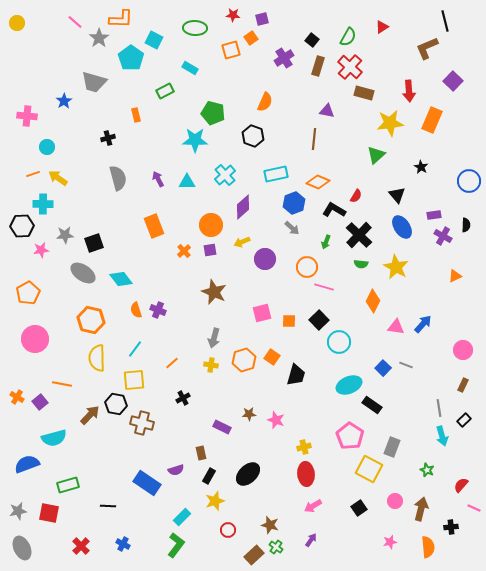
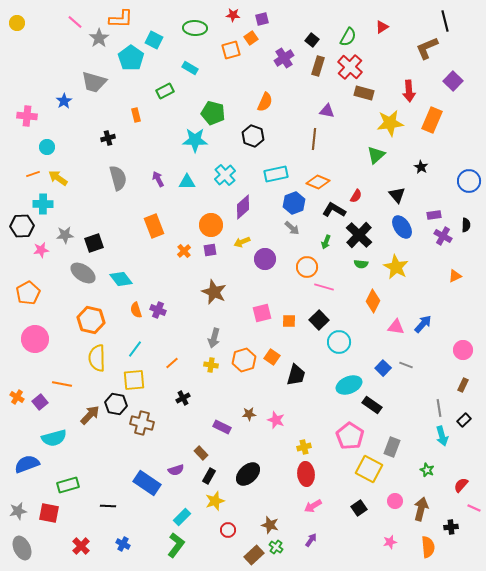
brown rectangle at (201, 453): rotated 32 degrees counterclockwise
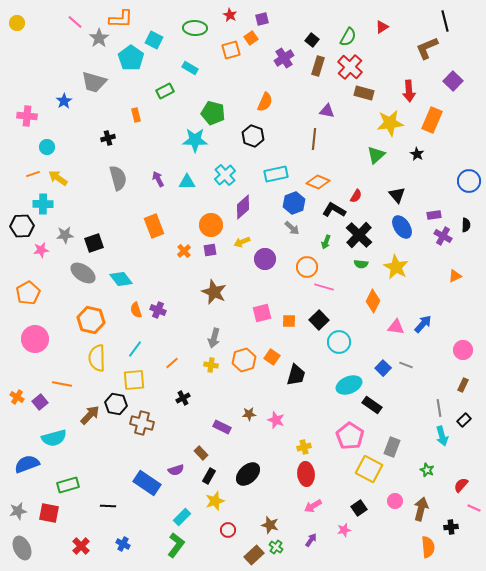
red star at (233, 15): moved 3 px left; rotated 24 degrees clockwise
black star at (421, 167): moved 4 px left, 13 px up
pink star at (390, 542): moved 46 px left, 12 px up
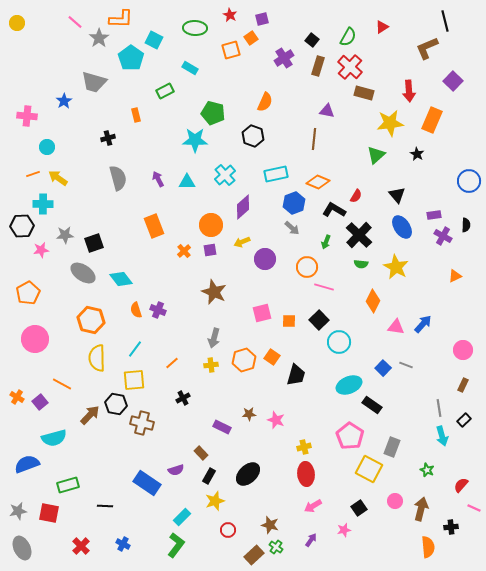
yellow cross at (211, 365): rotated 16 degrees counterclockwise
orange line at (62, 384): rotated 18 degrees clockwise
black line at (108, 506): moved 3 px left
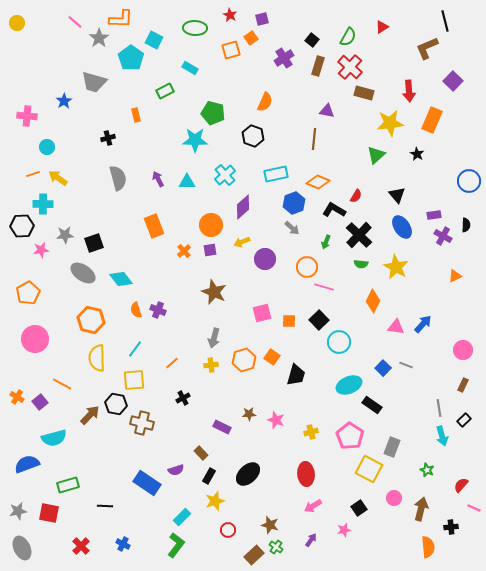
yellow cross at (304, 447): moved 7 px right, 15 px up
pink circle at (395, 501): moved 1 px left, 3 px up
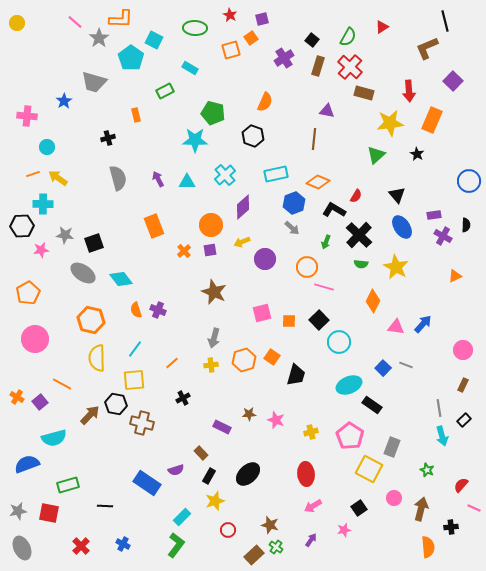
gray star at (65, 235): rotated 12 degrees clockwise
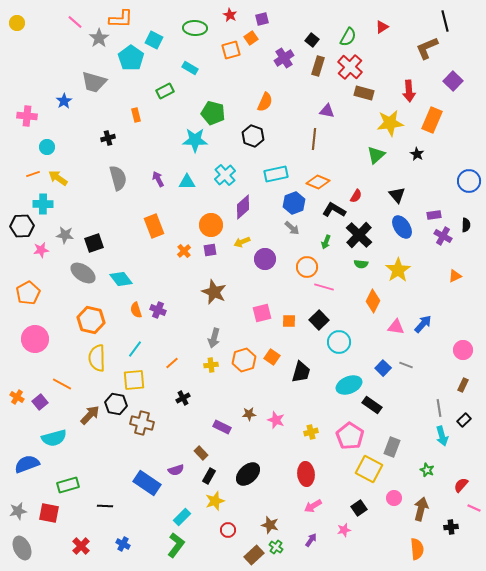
yellow star at (396, 267): moved 2 px right, 3 px down; rotated 10 degrees clockwise
black trapezoid at (296, 375): moved 5 px right, 3 px up
orange semicircle at (428, 547): moved 11 px left, 2 px down
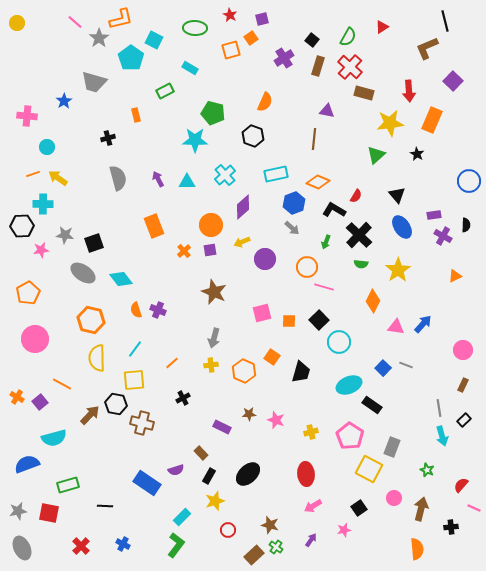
orange L-shape at (121, 19): rotated 15 degrees counterclockwise
orange hexagon at (244, 360): moved 11 px down; rotated 20 degrees counterclockwise
